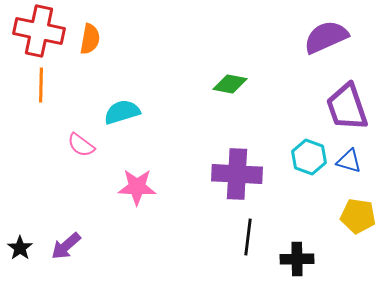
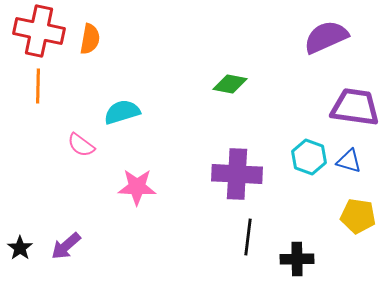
orange line: moved 3 px left, 1 px down
purple trapezoid: moved 8 px right; rotated 117 degrees clockwise
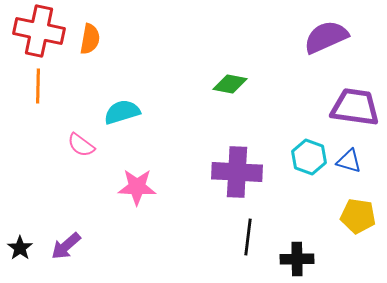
purple cross: moved 2 px up
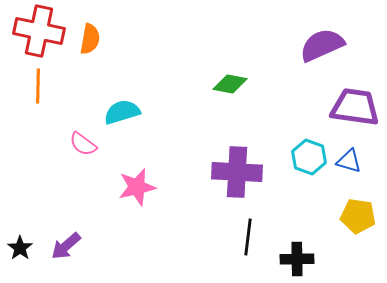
purple semicircle: moved 4 px left, 8 px down
pink semicircle: moved 2 px right, 1 px up
pink star: rotated 15 degrees counterclockwise
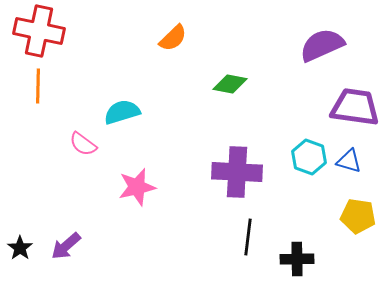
orange semicircle: moved 83 px right, 1 px up; rotated 36 degrees clockwise
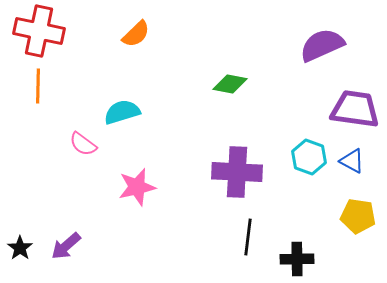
orange semicircle: moved 37 px left, 4 px up
purple trapezoid: moved 2 px down
blue triangle: moved 3 px right; rotated 12 degrees clockwise
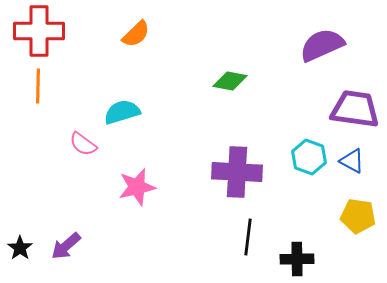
red cross: rotated 12 degrees counterclockwise
green diamond: moved 3 px up
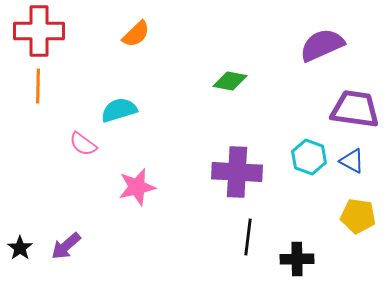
cyan semicircle: moved 3 px left, 2 px up
